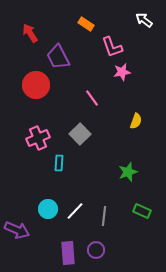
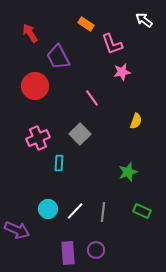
pink L-shape: moved 3 px up
red circle: moved 1 px left, 1 px down
gray line: moved 1 px left, 4 px up
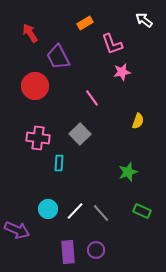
orange rectangle: moved 1 px left, 1 px up; rotated 63 degrees counterclockwise
yellow semicircle: moved 2 px right
pink cross: rotated 30 degrees clockwise
gray line: moved 2 px left, 1 px down; rotated 48 degrees counterclockwise
purple rectangle: moved 1 px up
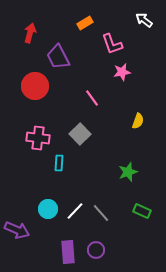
red arrow: rotated 48 degrees clockwise
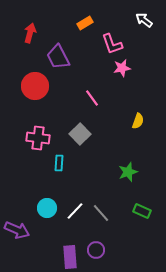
pink star: moved 4 px up
cyan circle: moved 1 px left, 1 px up
purple rectangle: moved 2 px right, 5 px down
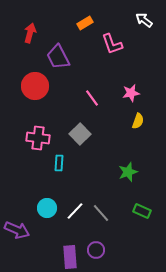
pink star: moved 9 px right, 25 px down
